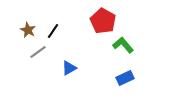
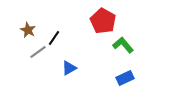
black line: moved 1 px right, 7 px down
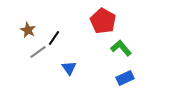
green L-shape: moved 2 px left, 3 px down
blue triangle: rotated 35 degrees counterclockwise
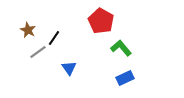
red pentagon: moved 2 px left
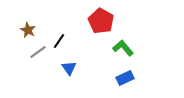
black line: moved 5 px right, 3 px down
green L-shape: moved 2 px right
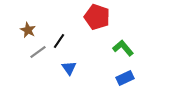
red pentagon: moved 4 px left, 4 px up; rotated 10 degrees counterclockwise
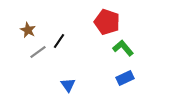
red pentagon: moved 10 px right, 5 px down
blue triangle: moved 1 px left, 17 px down
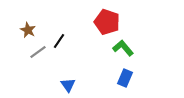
blue rectangle: rotated 42 degrees counterclockwise
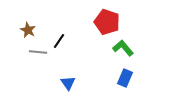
gray line: rotated 42 degrees clockwise
blue triangle: moved 2 px up
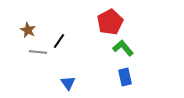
red pentagon: moved 3 px right; rotated 25 degrees clockwise
blue rectangle: moved 1 px up; rotated 36 degrees counterclockwise
